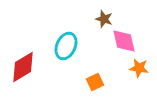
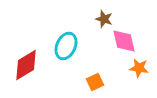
red diamond: moved 3 px right, 2 px up
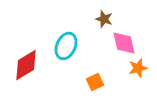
pink diamond: moved 2 px down
orange star: moved 1 px left; rotated 24 degrees counterclockwise
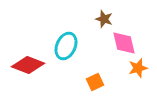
red diamond: moved 2 px right; rotated 52 degrees clockwise
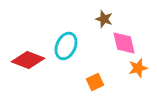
red diamond: moved 5 px up
